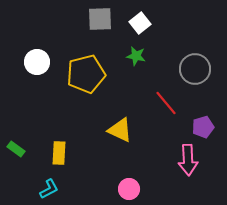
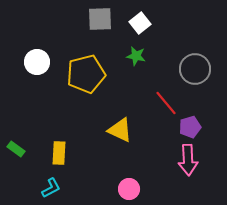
purple pentagon: moved 13 px left
cyan L-shape: moved 2 px right, 1 px up
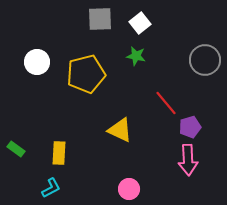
gray circle: moved 10 px right, 9 px up
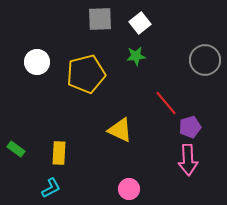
green star: rotated 18 degrees counterclockwise
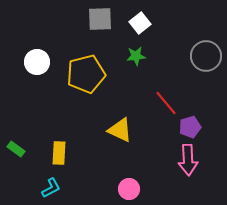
gray circle: moved 1 px right, 4 px up
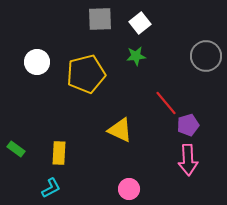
purple pentagon: moved 2 px left, 2 px up
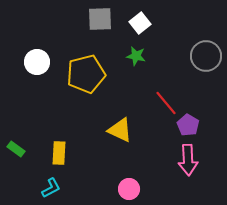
green star: rotated 18 degrees clockwise
purple pentagon: rotated 25 degrees counterclockwise
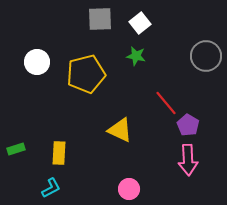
green rectangle: rotated 54 degrees counterclockwise
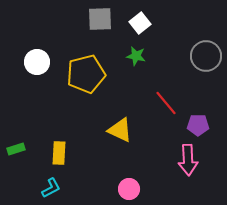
purple pentagon: moved 10 px right; rotated 30 degrees counterclockwise
